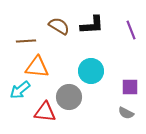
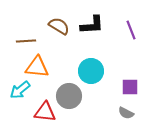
gray circle: moved 1 px up
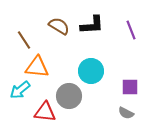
brown line: moved 2 px left, 1 px up; rotated 60 degrees clockwise
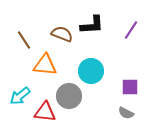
brown semicircle: moved 3 px right, 8 px down; rotated 10 degrees counterclockwise
purple line: rotated 54 degrees clockwise
orange triangle: moved 8 px right, 2 px up
cyan arrow: moved 6 px down
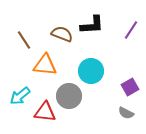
purple square: rotated 30 degrees counterclockwise
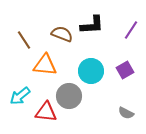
purple square: moved 5 px left, 17 px up
red triangle: moved 1 px right
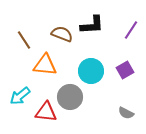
gray circle: moved 1 px right, 1 px down
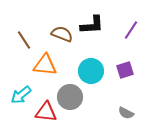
purple square: rotated 12 degrees clockwise
cyan arrow: moved 1 px right, 1 px up
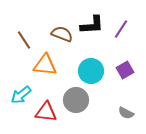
purple line: moved 10 px left, 1 px up
purple square: rotated 12 degrees counterclockwise
gray circle: moved 6 px right, 3 px down
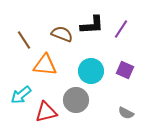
purple square: rotated 36 degrees counterclockwise
red triangle: rotated 20 degrees counterclockwise
